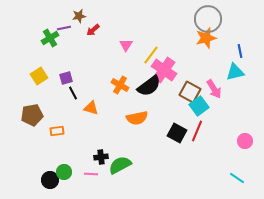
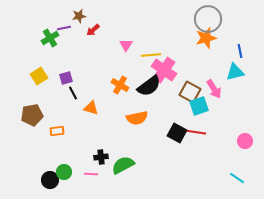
yellow line: rotated 48 degrees clockwise
cyan square: rotated 18 degrees clockwise
red line: moved 2 px left, 1 px down; rotated 75 degrees clockwise
green semicircle: moved 3 px right
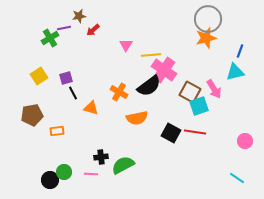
blue line: rotated 32 degrees clockwise
orange cross: moved 1 px left, 7 px down
black square: moved 6 px left
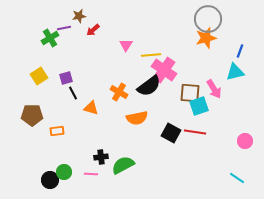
brown square: moved 1 px down; rotated 25 degrees counterclockwise
brown pentagon: rotated 10 degrees clockwise
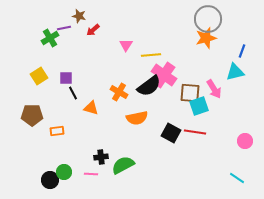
brown star: rotated 24 degrees clockwise
blue line: moved 2 px right
pink cross: moved 5 px down
purple square: rotated 16 degrees clockwise
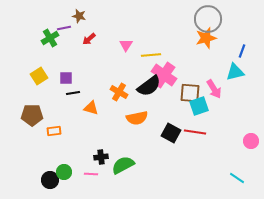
red arrow: moved 4 px left, 9 px down
black line: rotated 72 degrees counterclockwise
orange rectangle: moved 3 px left
pink circle: moved 6 px right
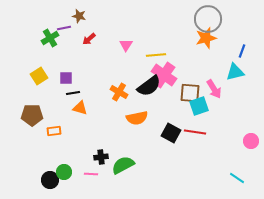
yellow line: moved 5 px right
orange triangle: moved 11 px left
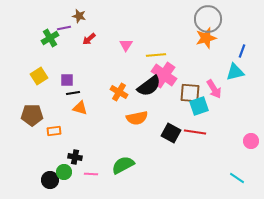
purple square: moved 1 px right, 2 px down
black cross: moved 26 px left; rotated 16 degrees clockwise
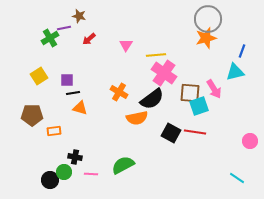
pink cross: moved 2 px up
black semicircle: moved 3 px right, 13 px down
pink circle: moved 1 px left
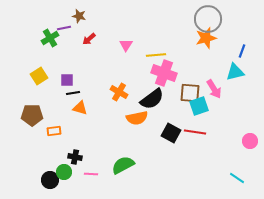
pink cross: rotated 15 degrees counterclockwise
